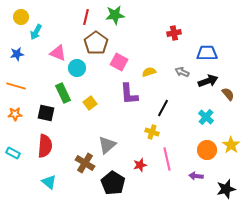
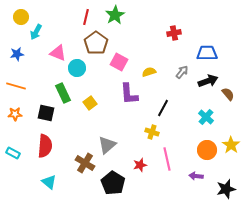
green star: rotated 24 degrees counterclockwise
gray arrow: rotated 104 degrees clockwise
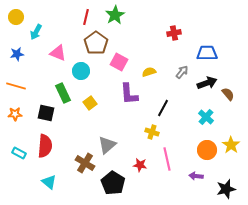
yellow circle: moved 5 px left
cyan circle: moved 4 px right, 3 px down
black arrow: moved 1 px left, 2 px down
cyan rectangle: moved 6 px right
red star: rotated 24 degrees clockwise
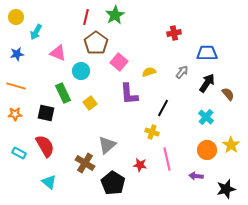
pink square: rotated 12 degrees clockwise
black arrow: rotated 36 degrees counterclockwise
red semicircle: rotated 35 degrees counterclockwise
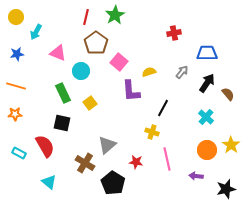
purple L-shape: moved 2 px right, 3 px up
black square: moved 16 px right, 10 px down
red star: moved 4 px left, 3 px up
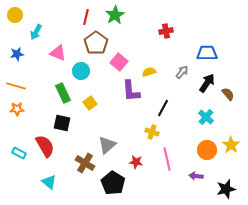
yellow circle: moved 1 px left, 2 px up
red cross: moved 8 px left, 2 px up
orange star: moved 2 px right, 5 px up
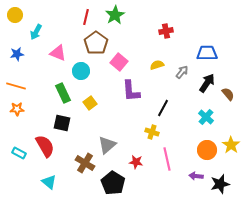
yellow semicircle: moved 8 px right, 7 px up
black star: moved 6 px left, 5 px up
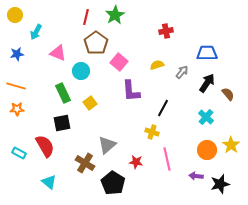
black square: rotated 24 degrees counterclockwise
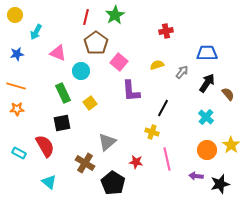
gray triangle: moved 3 px up
